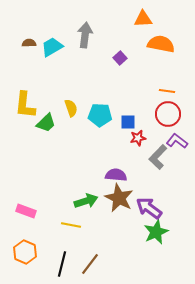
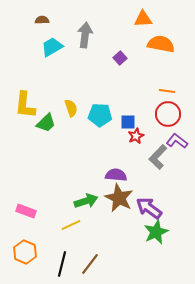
brown semicircle: moved 13 px right, 23 px up
red star: moved 2 px left, 2 px up; rotated 14 degrees counterclockwise
yellow line: rotated 36 degrees counterclockwise
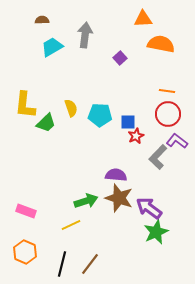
brown star: rotated 8 degrees counterclockwise
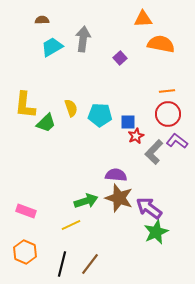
gray arrow: moved 2 px left, 4 px down
orange line: rotated 14 degrees counterclockwise
gray L-shape: moved 4 px left, 5 px up
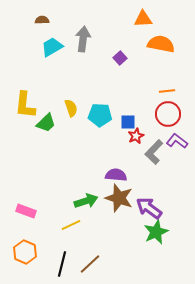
brown line: rotated 10 degrees clockwise
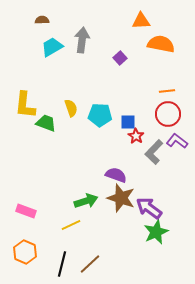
orange triangle: moved 2 px left, 2 px down
gray arrow: moved 1 px left, 1 px down
green trapezoid: rotated 115 degrees counterclockwise
red star: rotated 14 degrees counterclockwise
purple semicircle: rotated 15 degrees clockwise
brown star: moved 2 px right
